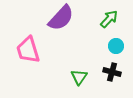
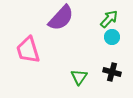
cyan circle: moved 4 px left, 9 px up
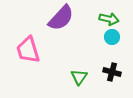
green arrow: rotated 60 degrees clockwise
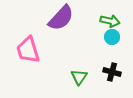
green arrow: moved 1 px right, 2 px down
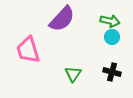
purple semicircle: moved 1 px right, 1 px down
green triangle: moved 6 px left, 3 px up
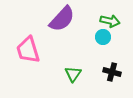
cyan circle: moved 9 px left
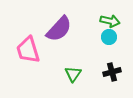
purple semicircle: moved 3 px left, 10 px down
cyan circle: moved 6 px right
black cross: rotated 30 degrees counterclockwise
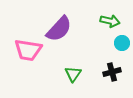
cyan circle: moved 13 px right, 6 px down
pink trapezoid: rotated 64 degrees counterclockwise
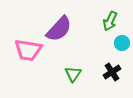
green arrow: rotated 102 degrees clockwise
black cross: rotated 18 degrees counterclockwise
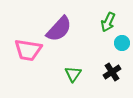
green arrow: moved 2 px left, 1 px down
